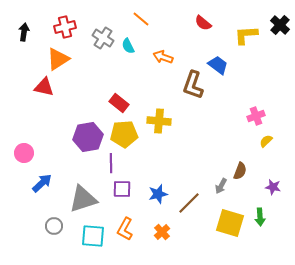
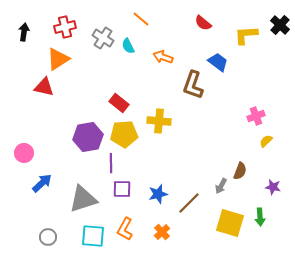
blue trapezoid: moved 3 px up
gray circle: moved 6 px left, 11 px down
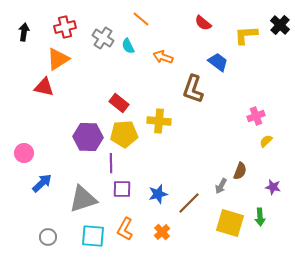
brown L-shape: moved 4 px down
purple hexagon: rotated 12 degrees clockwise
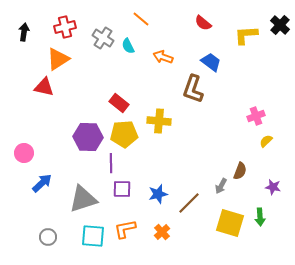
blue trapezoid: moved 7 px left
orange L-shape: rotated 50 degrees clockwise
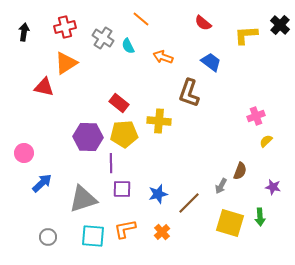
orange triangle: moved 8 px right, 4 px down
brown L-shape: moved 4 px left, 4 px down
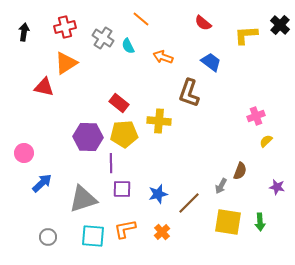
purple star: moved 4 px right
green arrow: moved 5 px down
yellow square: moved 2 px left, 1 px up; rotated 8 degrees counterclockwise
